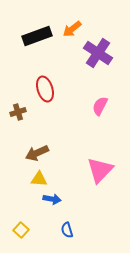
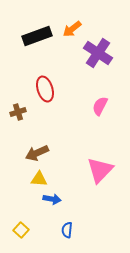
blue semicircle: rotated 21 degrees clockwise
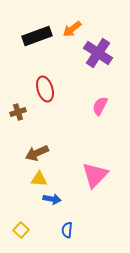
pink triangle: moved 5 px left, 5 px down
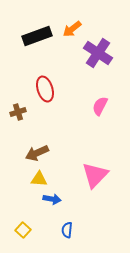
yellow square: moved 2 px right
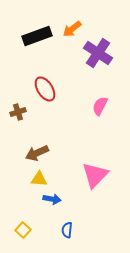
red ellipse: rotated 15 degrees counterclockwise
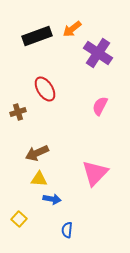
pink triangle: moved 2 px up
yellow square: moved 4 px left, 11 px up
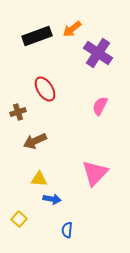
brown arrow: moved 2 px left, 12 px up
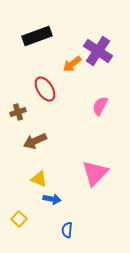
orange arrow: moved 35 px down
purple cross: moved 2 px up
yellow triangle: rotated 18 degrees clockwise
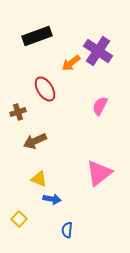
orange arrow: moved 1 px left, 1 px up
pink triangle: moved 4 px right; rotated 8 degrees clockwise
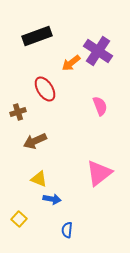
pink semicircle: rotated 132 degrees clockwise
